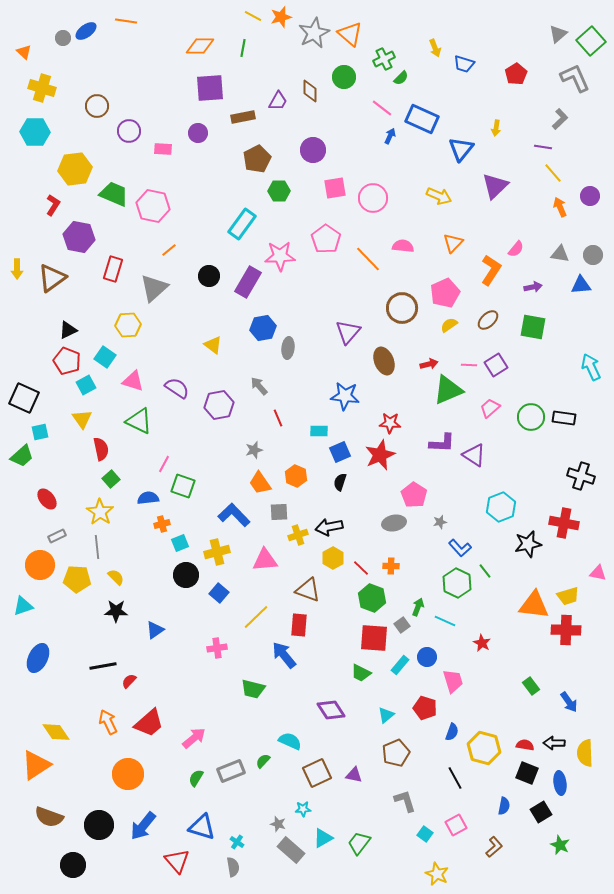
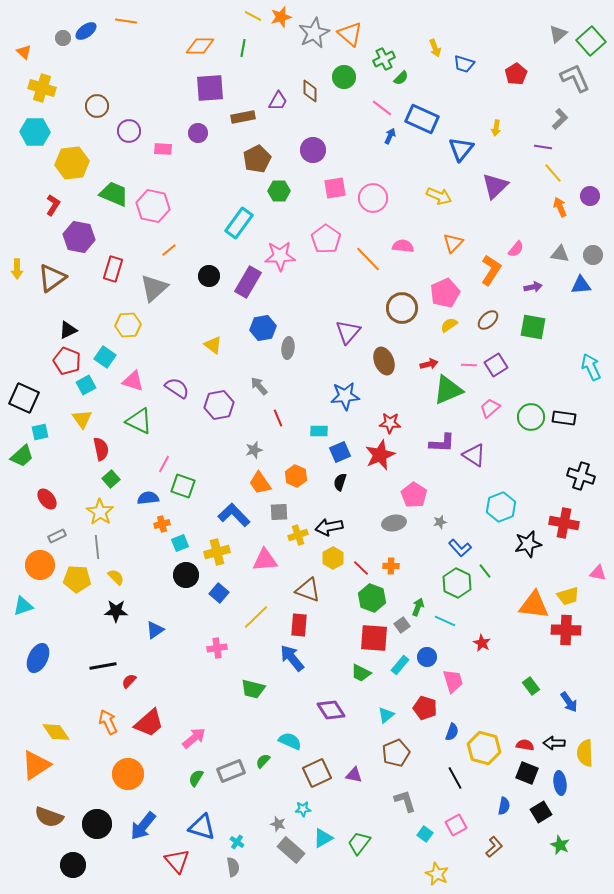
yellow hexagon at (75, 169): moved 3 px left, 6 px up
cyan rectangle at (242, 224): moved 3 px left, 1 px up
blue star at (345, 396): rotated 12 degrees counterclockwise
blue arrow at (284, 655): moved 8 px right, 3 px down
black circle at (99, 825): moved 2 px left, 1 px up
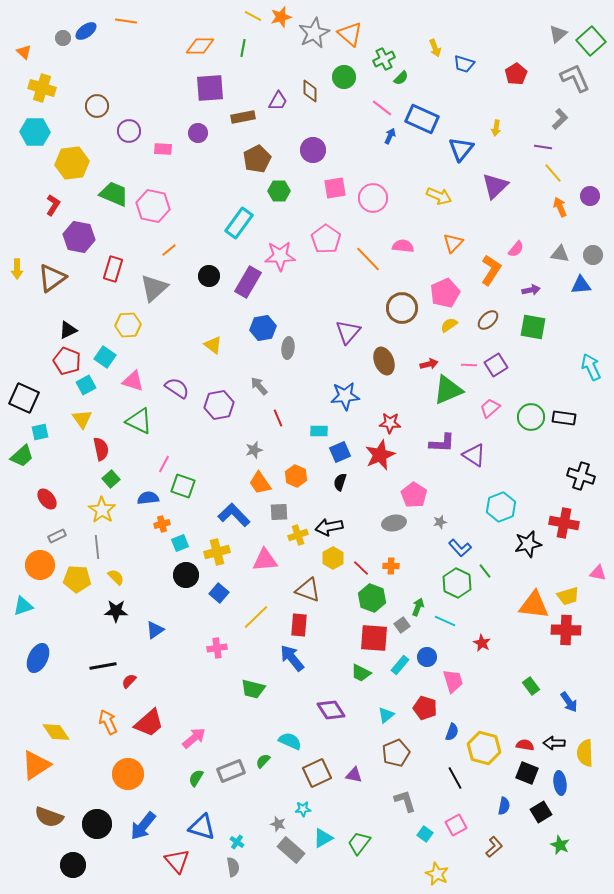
purple arrow at (533, 287): moved 2 px left, 3 px down
yellow star at (100, 512): moved 2 px right, 2 px up
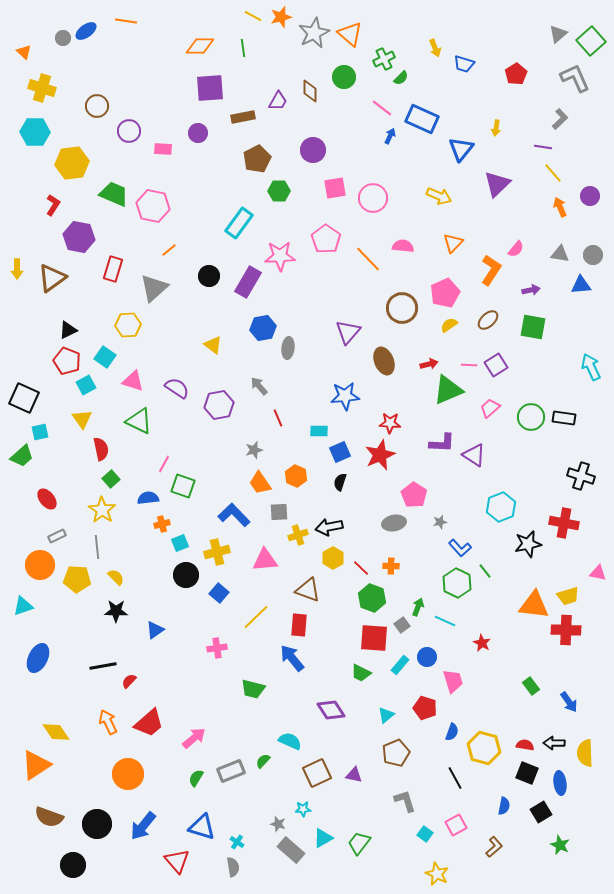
green line at (243, 48): rotated 18 degrees counterclockwise
purple triangle at (495, 186): moved 2 px right, 2 px up
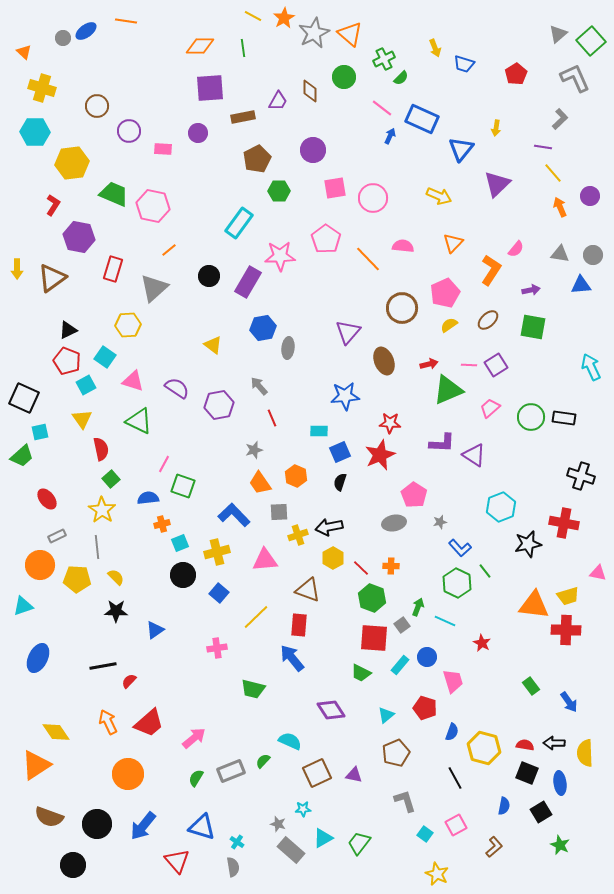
orange star at (281, 17): moved 3 px right, 1 px down; rotated 15 degrees counterclockwise
red line at (278, 418): moved 6 px left
black circle at (186, 575): moved 3 px left
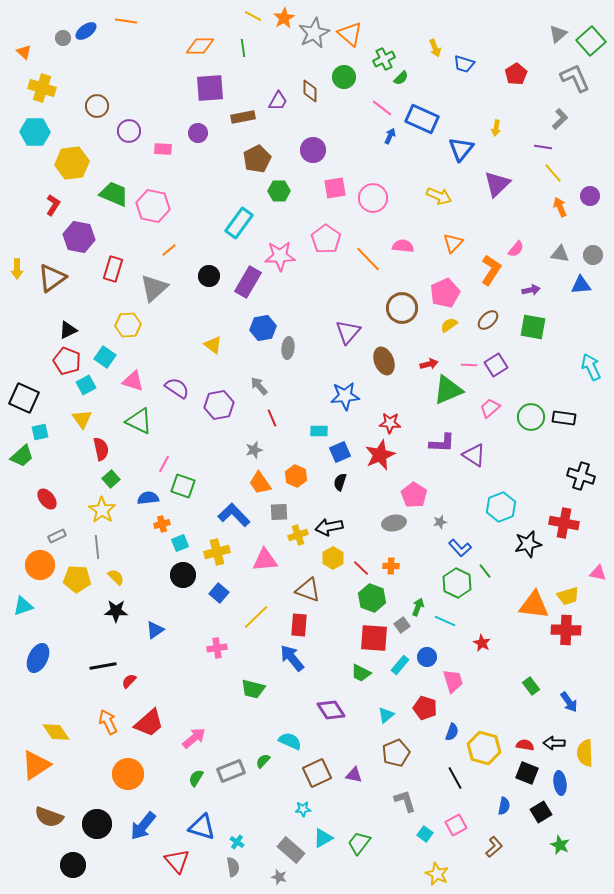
gray star at (278, 824): moved 1 px right, 53 px down
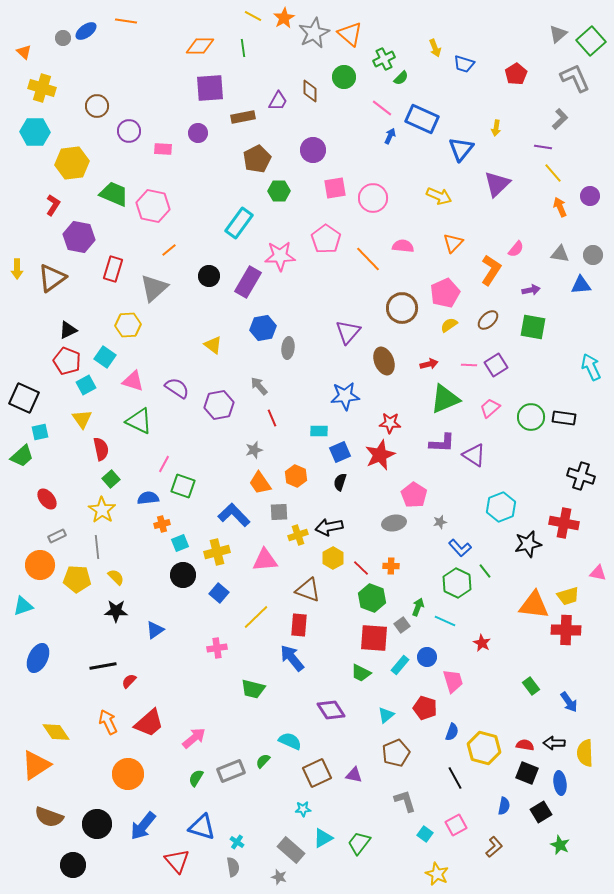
green triangle at (448, 390): moved 3 px left, 9 px down
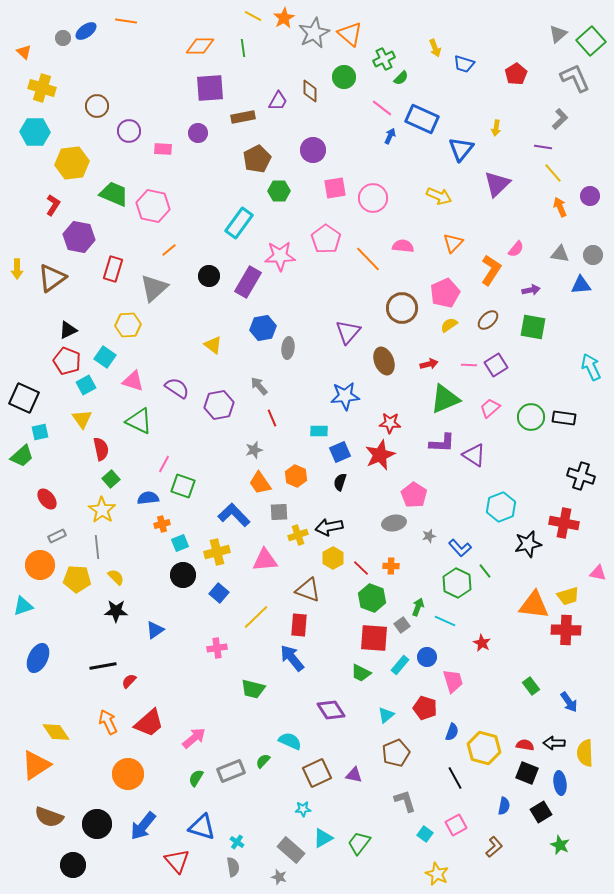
gray star at (440, 522): moved 11 px left, 14 px down
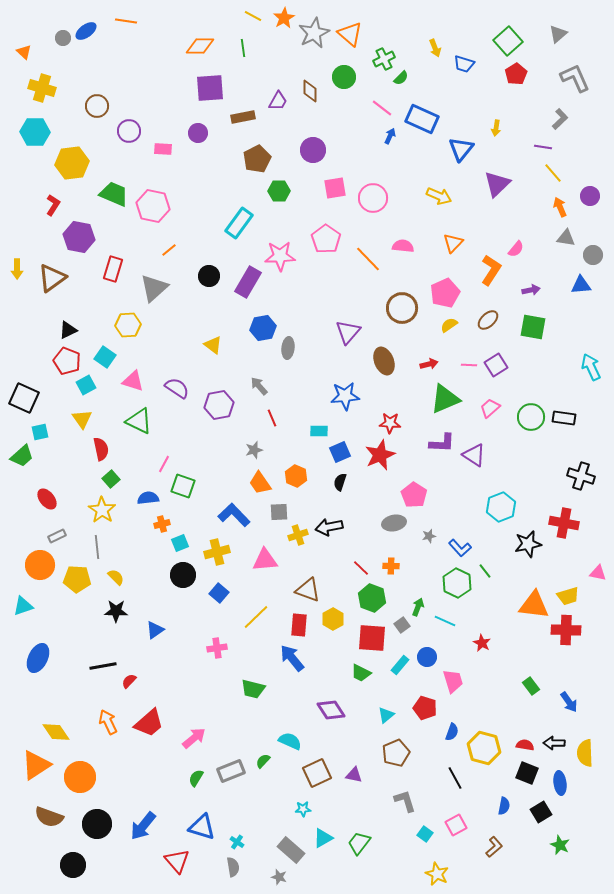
green square at (591, 41): moved 83 px left
gray triangle at (560, 254): moved 6 px right, 16 px up
yellow hexagon at (333, 558): moved 61 px down
red square at (374, 638): moved 2 px left
orange circle at (128, 774): moved 48 px left, 3 px down
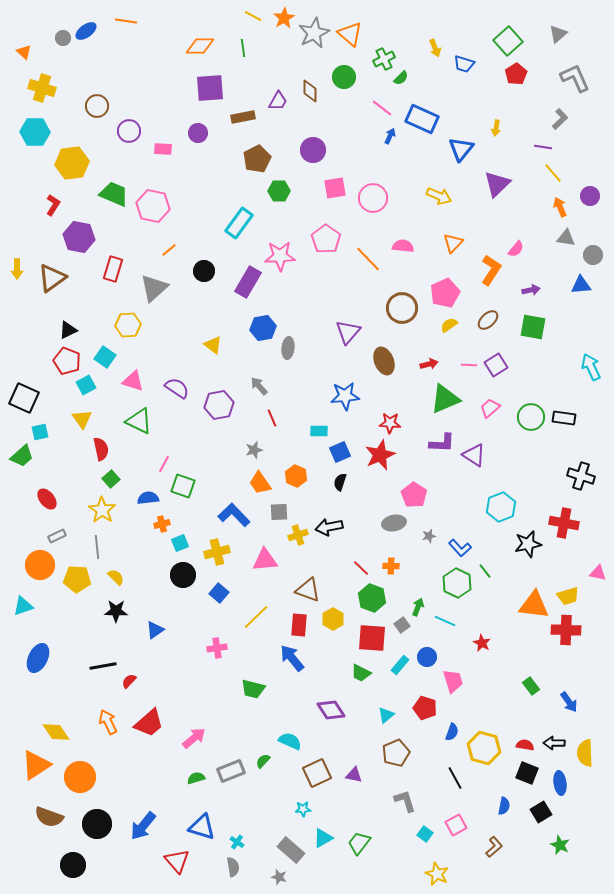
black circle at (209, 276): moved 5 px left, 5 px up
green semicircle at (196, 778): rotated 42 degrees clockwise
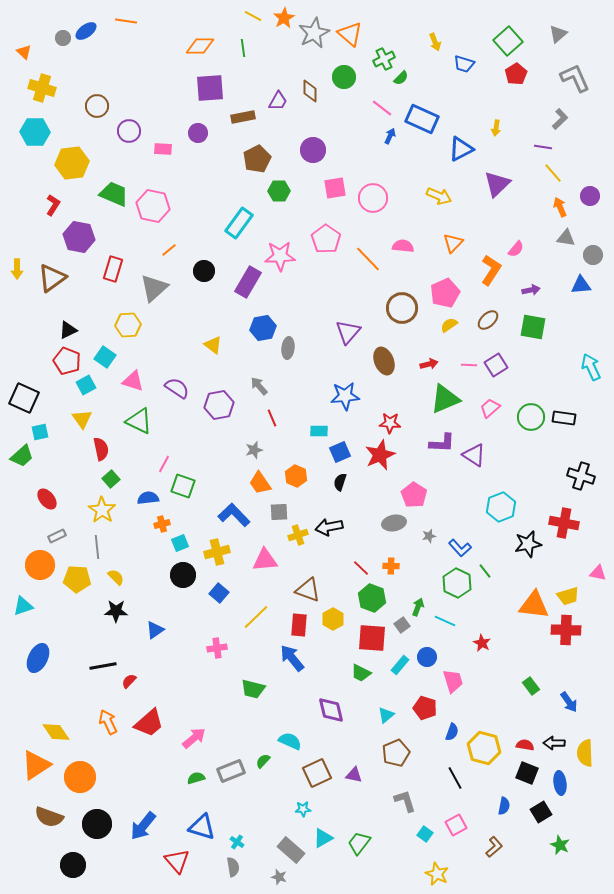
yellow arrow at (435, 48): moved 6 px up
blue triangle at (461, 149): rotated 24 degrees clockwise
purple diamond at (331, 710): rotated 20 degrees clockwise
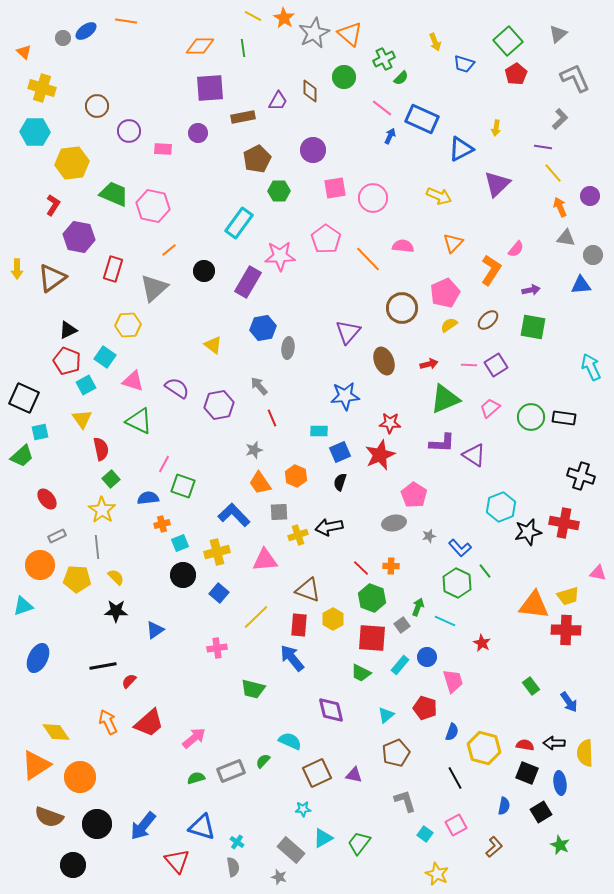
orange star at (284, 18): rotated 10 degrees counterclockwise
black star at (528, 544): moved 12 px up
